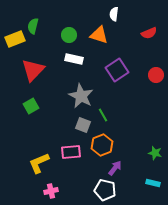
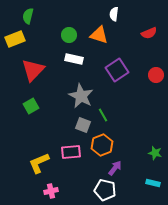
green semicircle: moved 5 px left, 10 px up
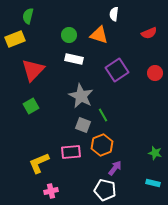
red circle: moved 1 px left, 2 px up
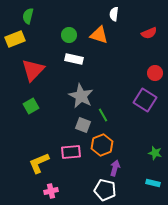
purple square: moved 28 px right, 30 px down; rotated 25 degrees counterclockwise
purple arrow: rotated 21 degrees counterclockwise
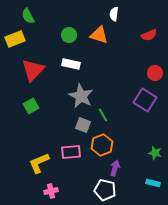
green semicircle: rotated 42 degrees counterclockwise
red semicircle: moved 2 px down
white rectangle: moved 3 px left, 5 px down
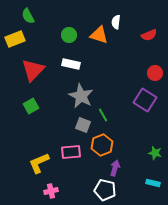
white semicircle: moved 2 px right, 8 px down
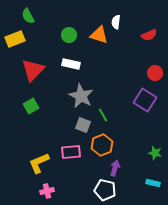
pink cross: moved 4 px left
